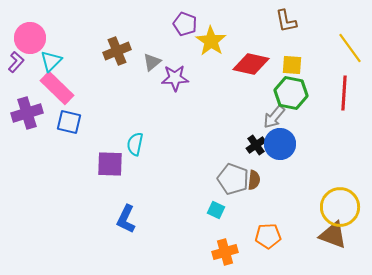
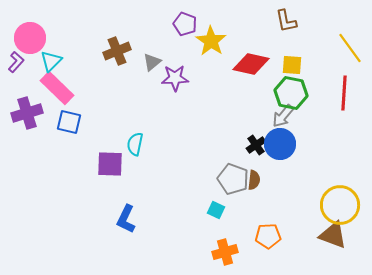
gray arrow: moved 9 px right, 1 px up
yellow circle: moved 2 px up
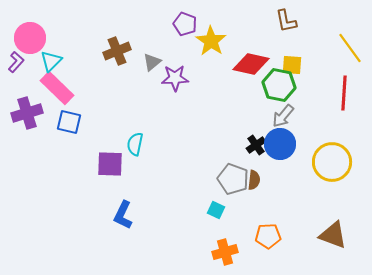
green hexagon: moved 12 px left, 8 px up
yellow circle: moved 8 px left, 43 px up
blue L-shape: moved 3 px left, 4 px up
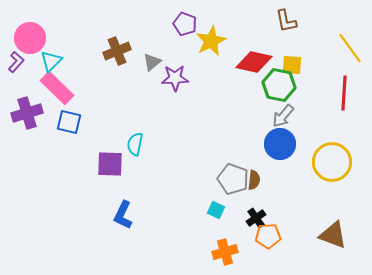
yellow star: rotated 12 degrees clockwise
red diamond: moved 3 px right, 2 px up
black cross: moved 73 px down
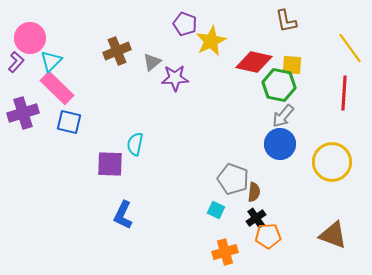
purple cross: moved 4 px left
brown semicircle: moved 12 px down
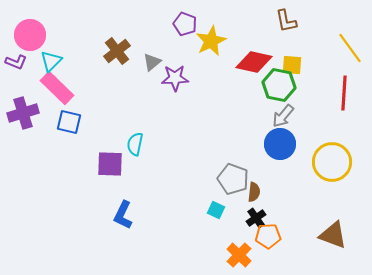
pink circle: moved 3 px up
brown cross: rotated 16 degrees counterclockwise
purple L-shape: rotated 70 degrees clockwise
orange cross: moved 14 px right, 3 px down; rotated 30 degrees counterclockwise
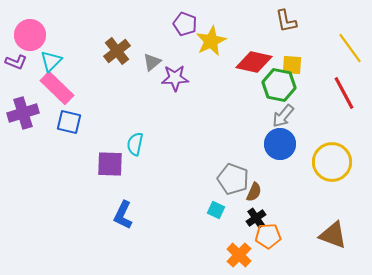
red line: rotated 32 degrees counterclockwise
brown semicircle: rotated 18 degrees clockwise
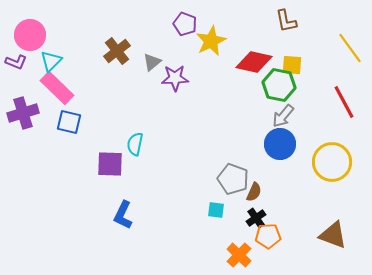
red line: moved 9 px down
cyan square: rotated 18 degrees counterclockwise
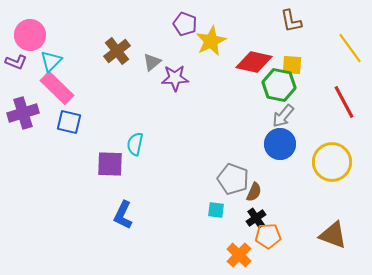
brown L-shape: moved 5 px right
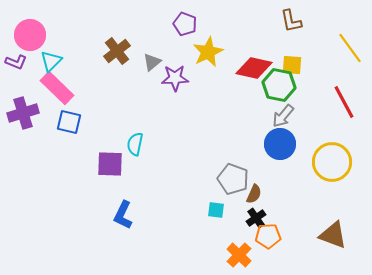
yellow star: moved 3 px left, 11 px down
red diamond: moved 6 px down
brown semicircle: moved 2 px down
